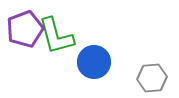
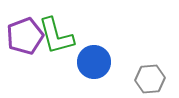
purple pentagon: moved 7 px down
gray hexagon: moved 2 px left, 1 px down
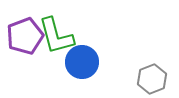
blue circle: moved 12 px left
gray hexagon: moved 2 px right; rotated 16 degrees counterclockwise
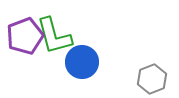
green L-shape: moved 2 px left
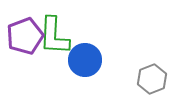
green L-shape: rotated 18 degrees clockwise
blue circle: moved 3 px right, 2 px up
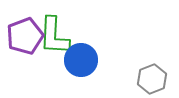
blue circle: moved 4 px left
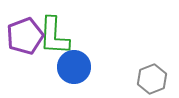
blue circle: moved 7 px left, 7 px down
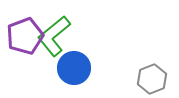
green L-shape: rotated 48 degrees clockwise
blue circle: moved 1 px down
